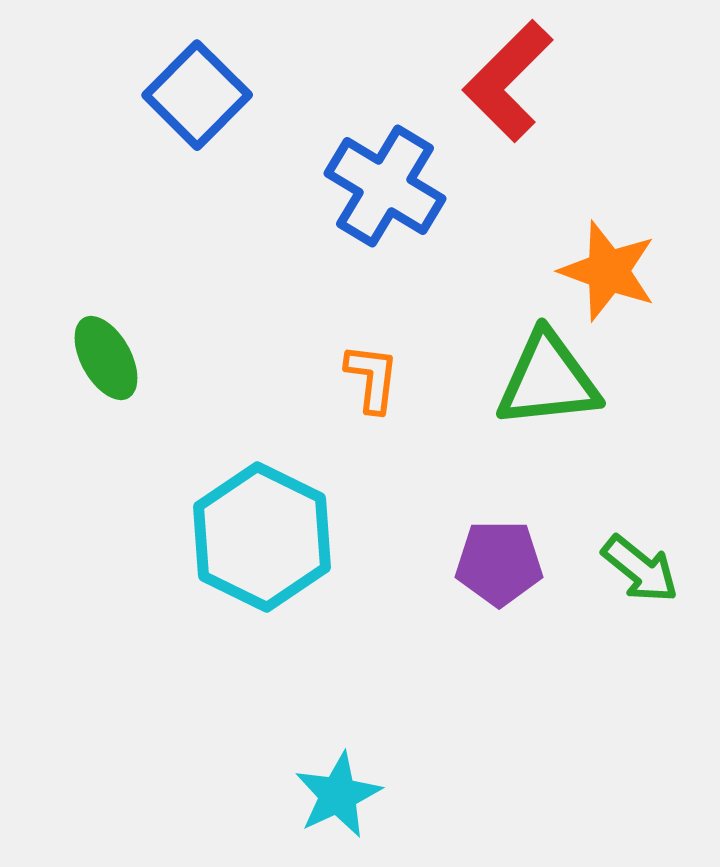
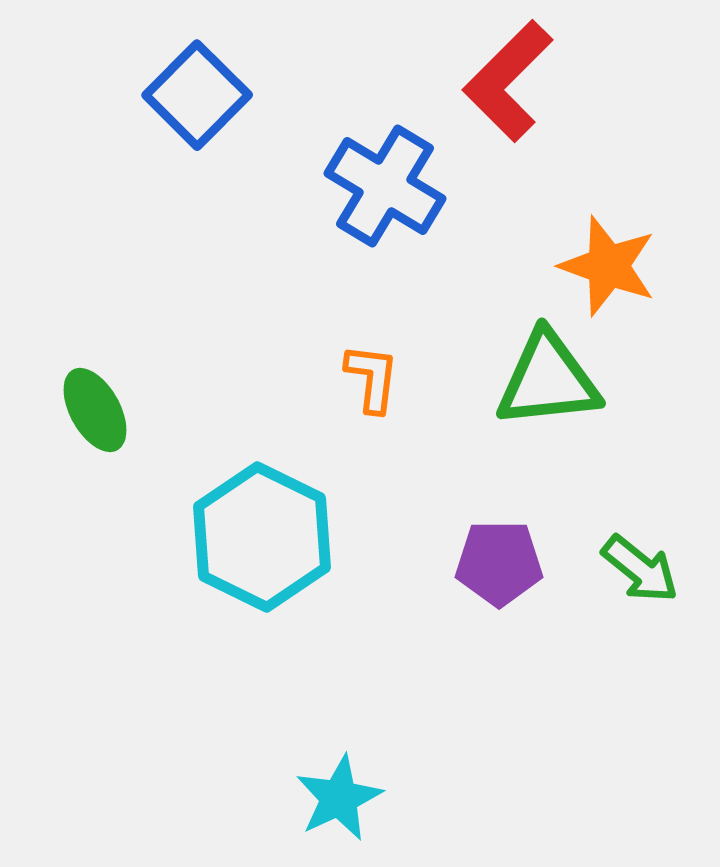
orange star: moved 5 px up
green ellipse: moved 11 px left, 52 px down
cyan star: moved 1 px right, 3 px down
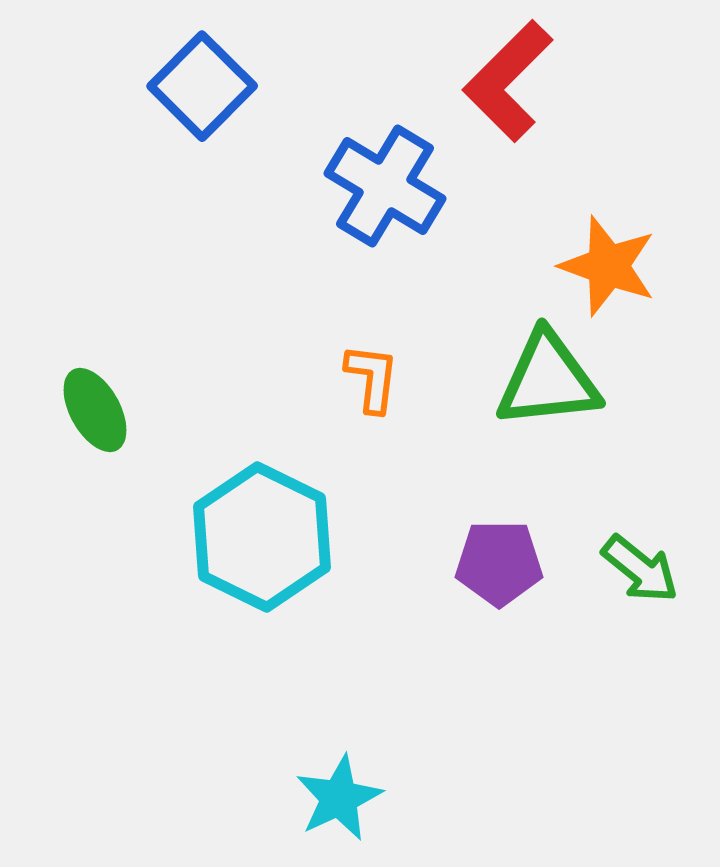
blue square: moved 5 px right, 9 px up
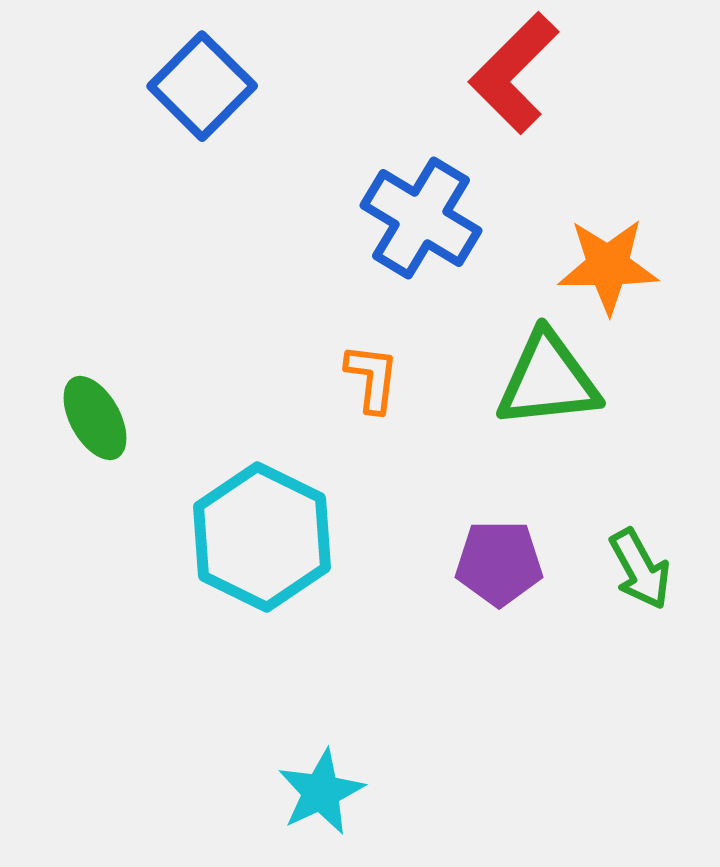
red L-shape: moved 6 px right, 8 px up
blue cross: moved 36 px right, 32 px down
orange star: rotated 20 degrees counterclockwise
green ellipse: moved 8 px down
green arrow: rotated 22 degrees clockwise
cyan star: moved 18 px left, 6 px up
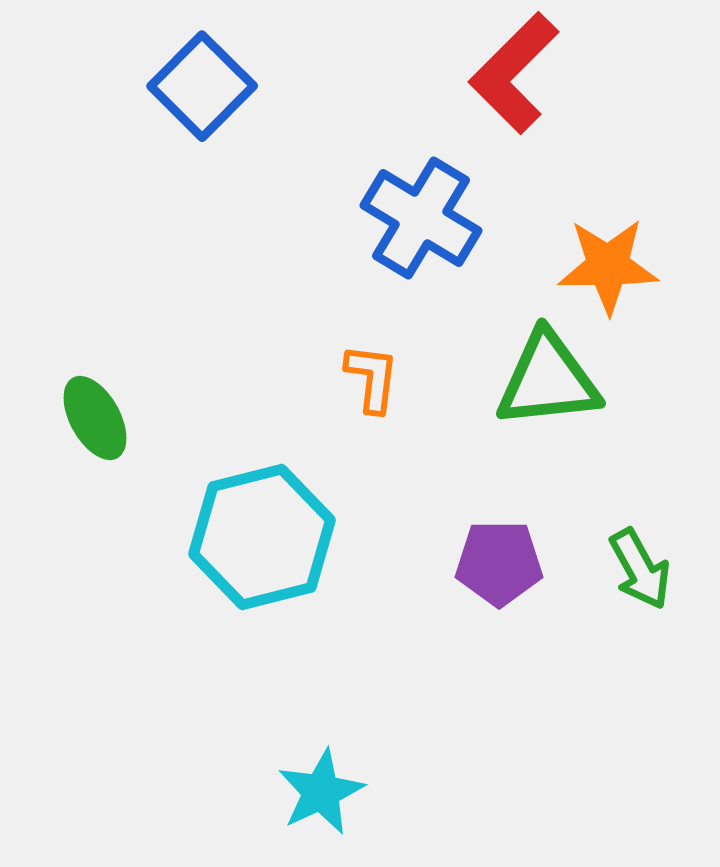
cyan hexagon: rotated 20 degrees clockwise
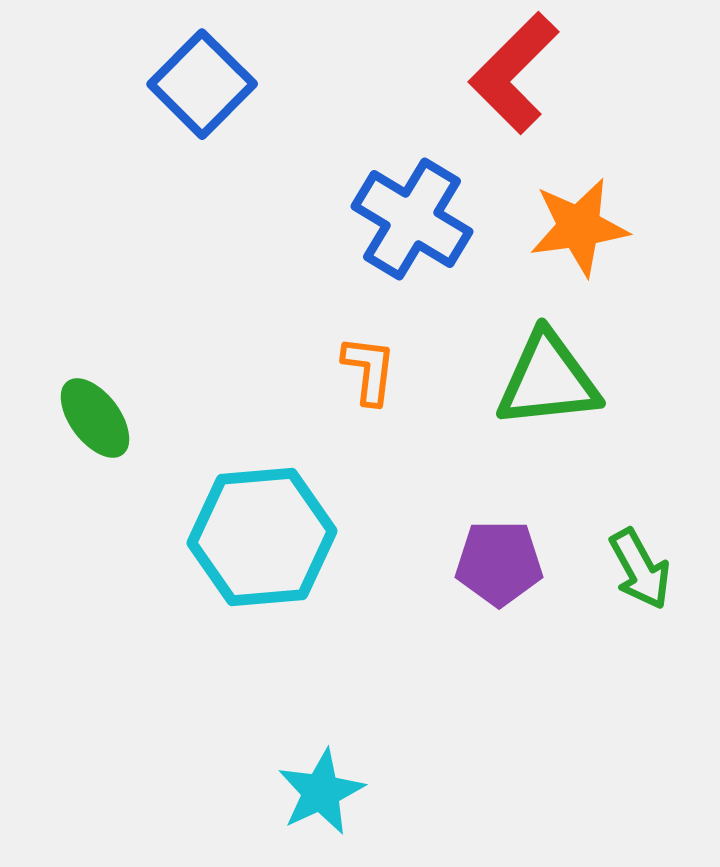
blue square: moved 2 px up
blue cross: moved 9 px left, 1 px down
orange star: moved 29 px left, 39 px up; rotated 8 degrees counterclockwise
orange L-shape: moved 3 px left, 8 px up
green ellipse: rotated 8 degrees counterclockwise
cyan hexagon: rotated 9 degrees clockwise
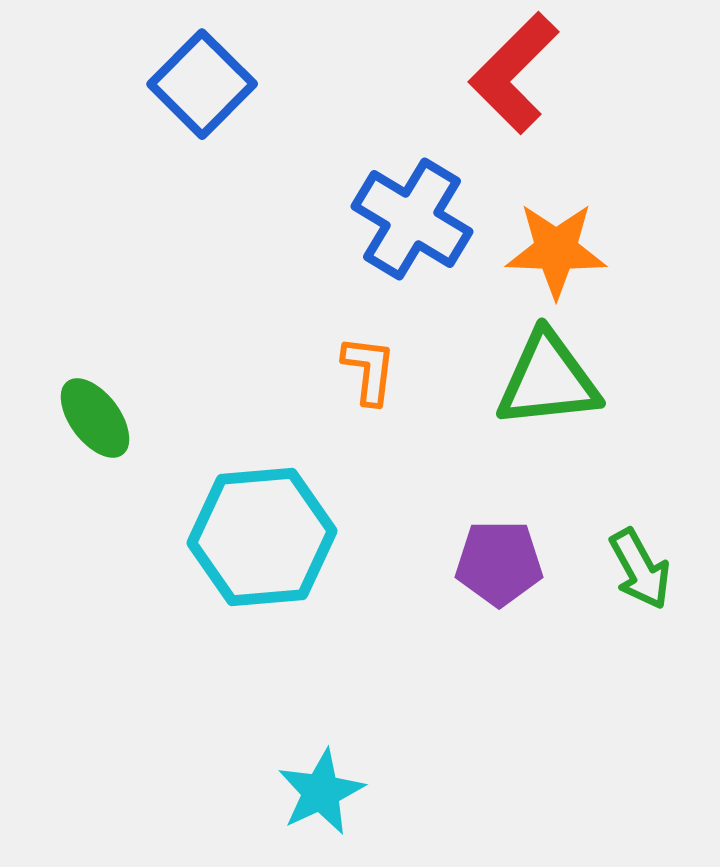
orange star: moved 23 px left, 23 px down; rotated 10 degrees clockwise
